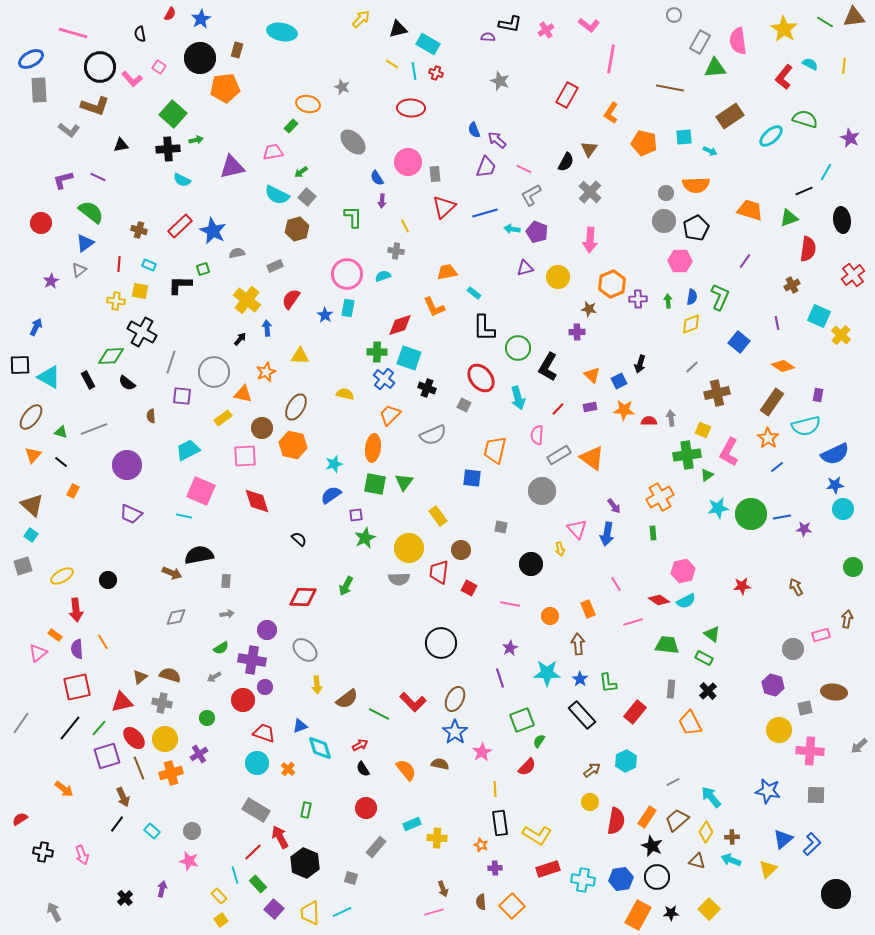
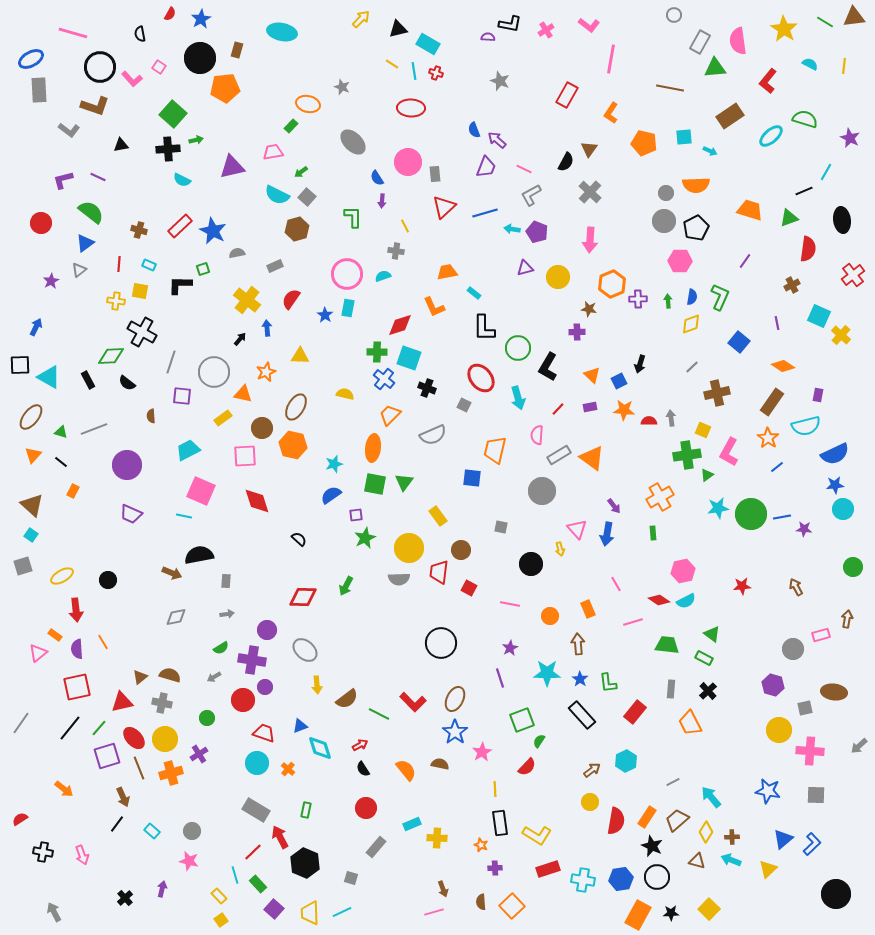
red L-shape at (784, 77): moved 16 px left, 4 px down
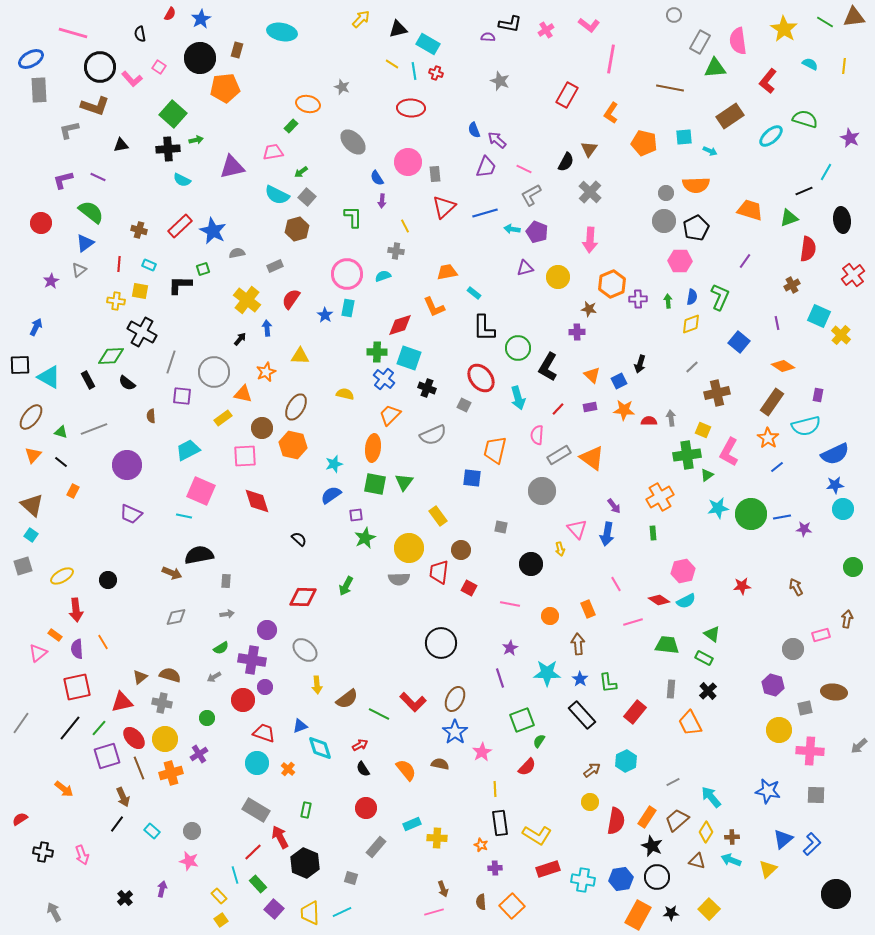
gray L-shape at (69, 130): rotated 130 degrees clockwise
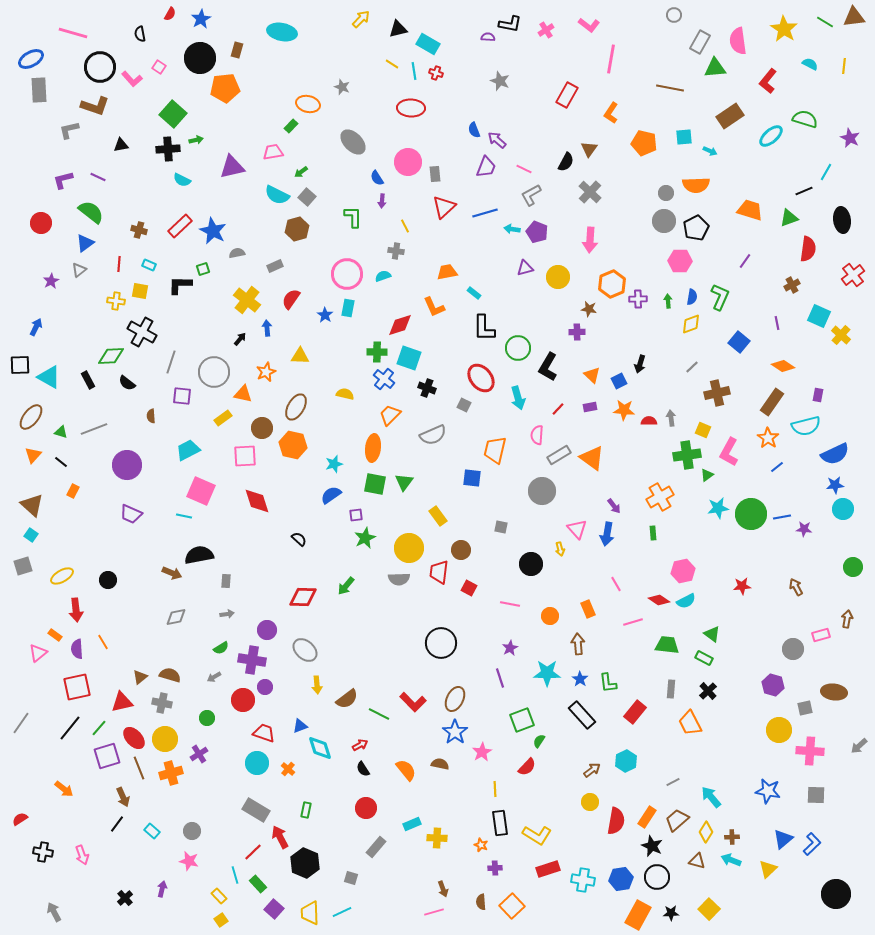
green arrow at (346, 586): rotated 12 degrees clockwise
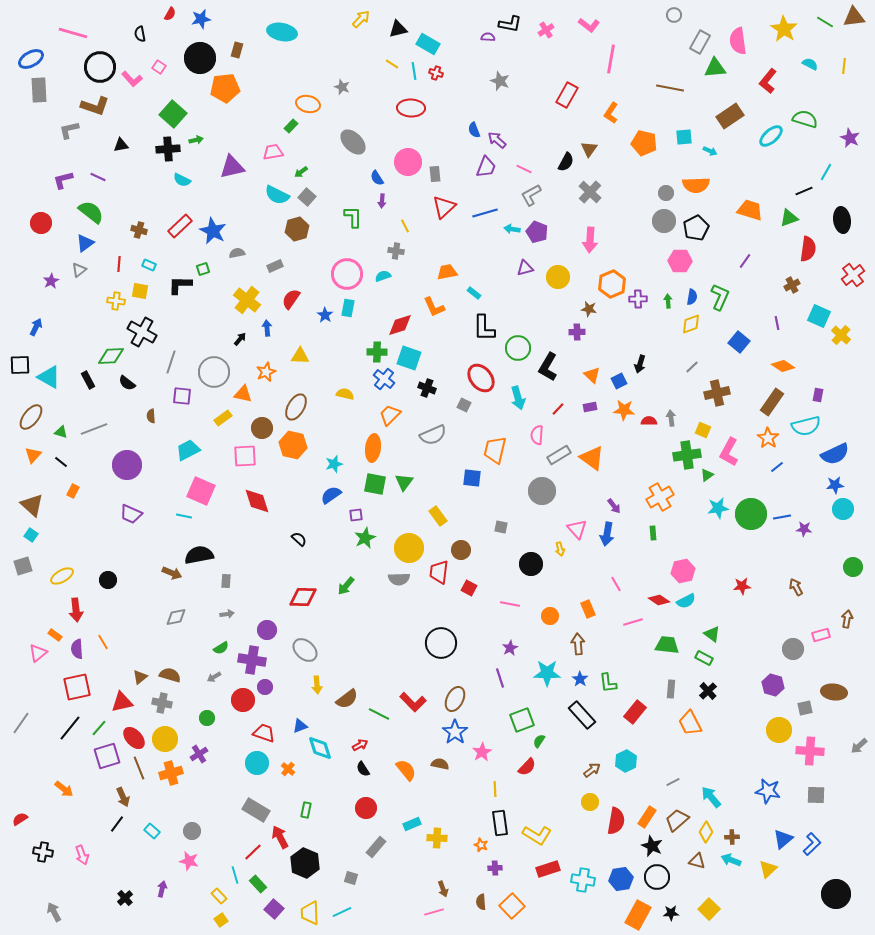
blue star at (201, 19): rotated 18 degrees clockwise
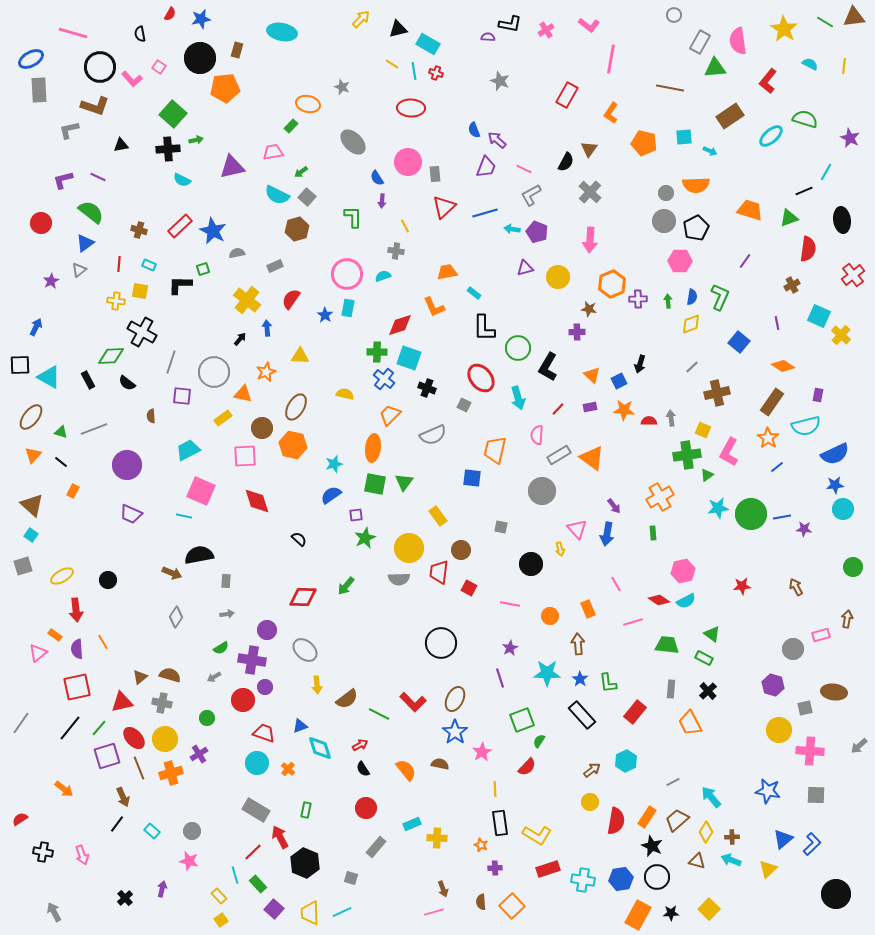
gray diamond at (176, 617): rotated 45 degrees counterclockwise
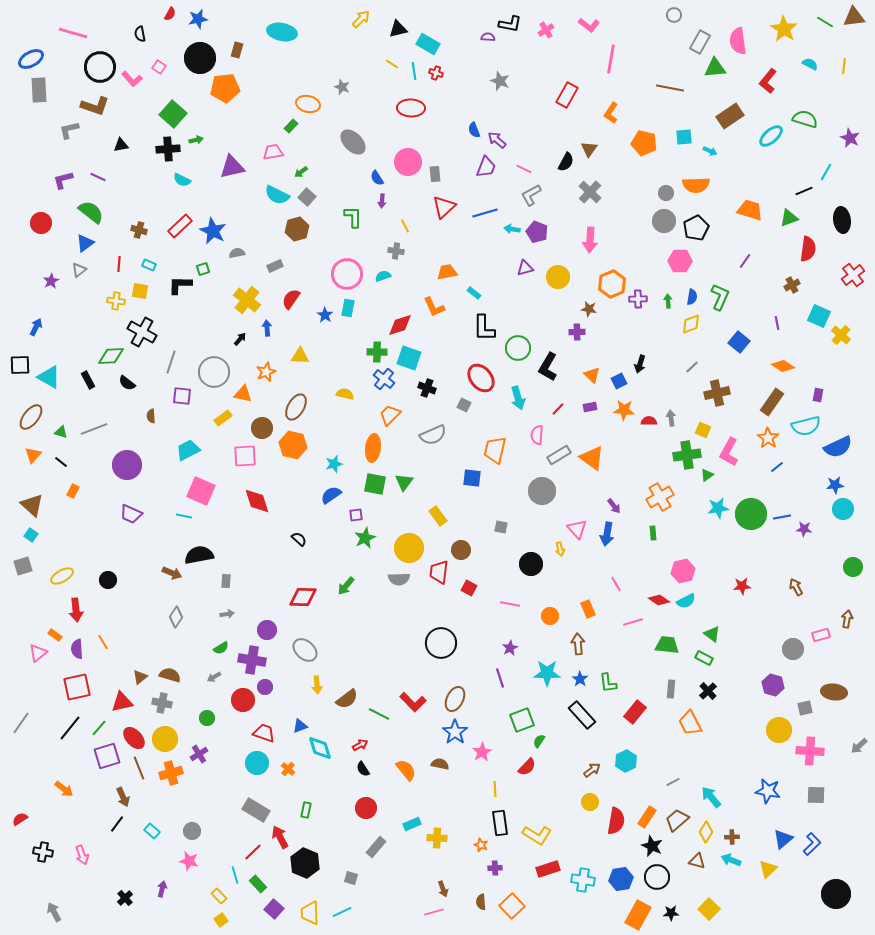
blue star at (201, 19): moved 3 px left
blue semicircle at (835, 454): moved 3 px right, 7 px up
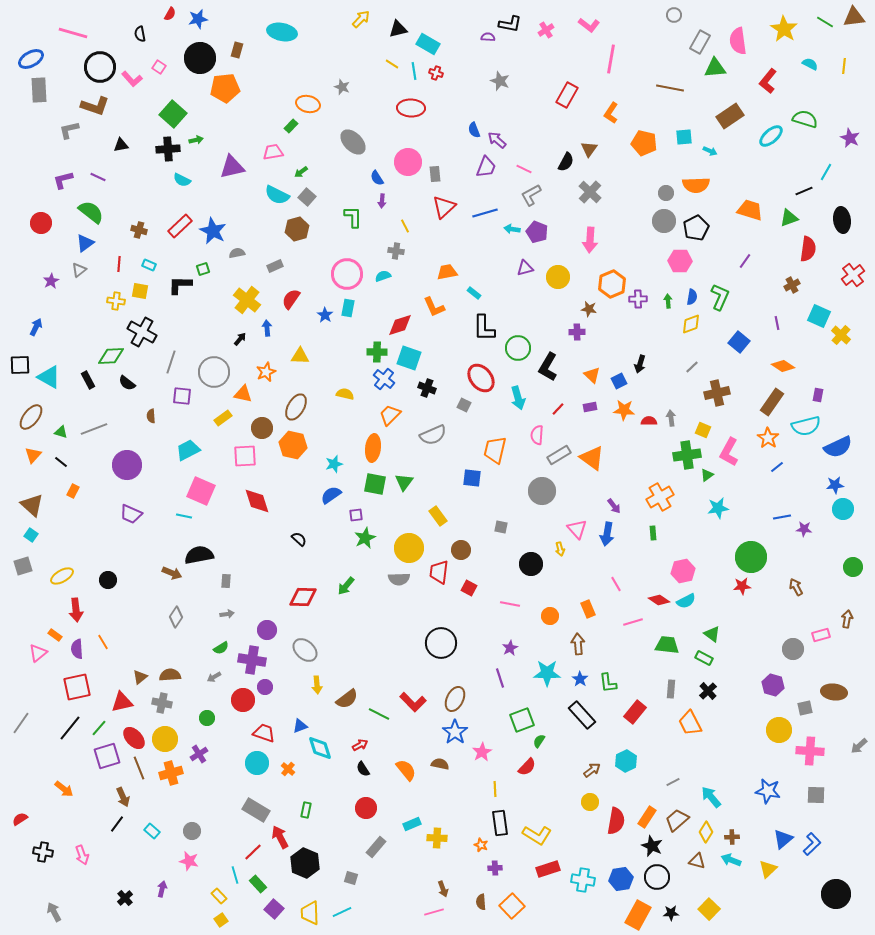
green circle at (751, 514): moved 43 px down
brown semicircle at (170, 675): rotated 20 degrees counterclockwise
